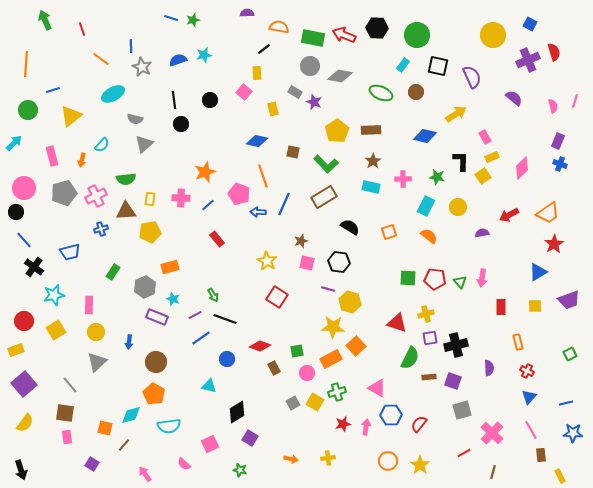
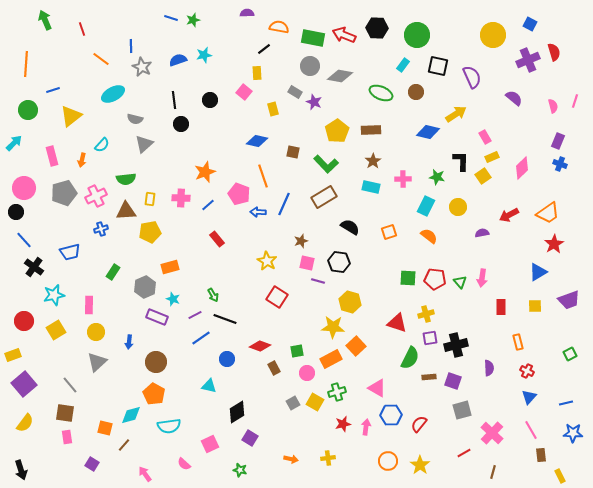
blue diamond at (425, 136): moved 3 px right, 4 px up
purple line at (328, 289): moved 10 px left, 8 px up
yellow rectangle at (16, 350): moved 3 px left, 5 px down
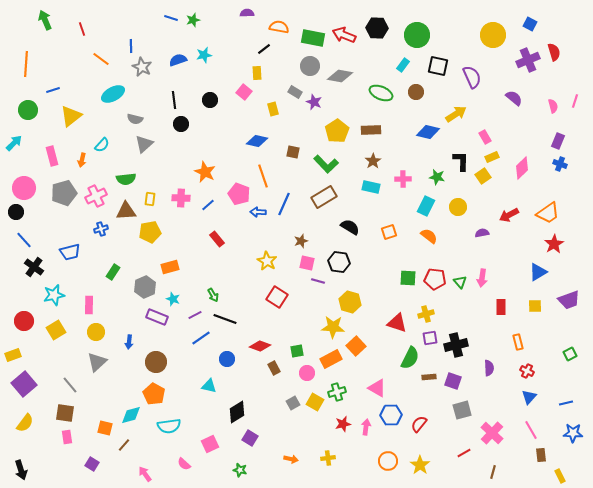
orange star at (205, 172): rotated 25 degrees counterclockwise
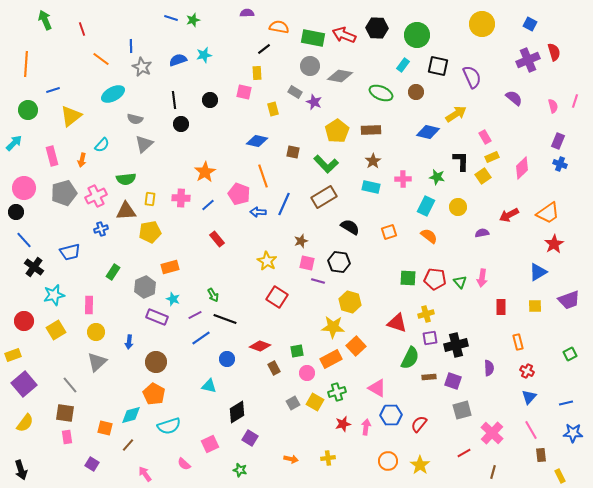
yellow circle at (493, 35): moved 11 px left, 11 px up
pink square at (244, 92): rotated 28 degrees counterclockwise
orange star at (205, 172): rotated 15 degrees clockwise
cyan semicircle at (169, 426): rotated 10 degrees counterclockwise
brown line at (124, 445): moved 4 px right
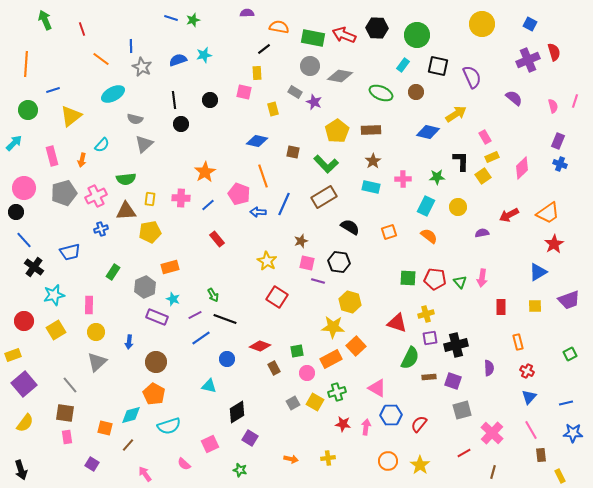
green star at (437, 177): rotated 14 degrees counterclockwise
red star at (343, 424): rotated 21 degrees clockwise
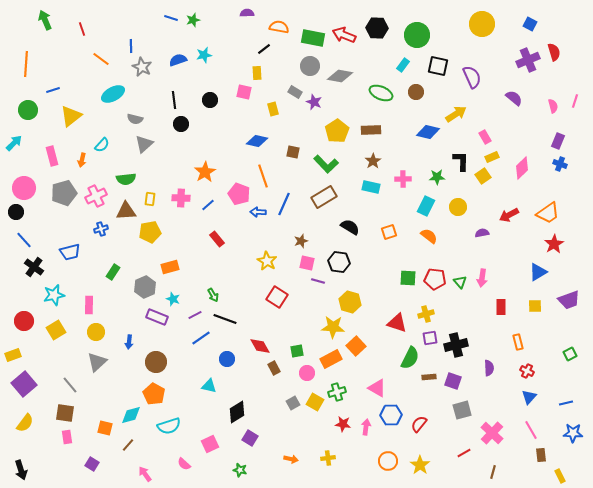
red diamond at (260, 346): rotated 40 degrees clockwise
